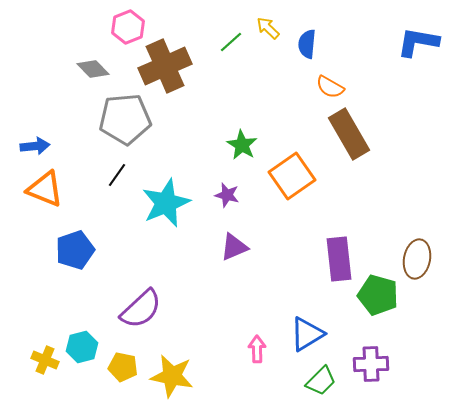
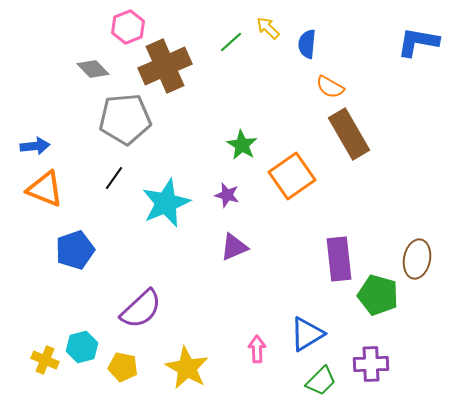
black line: moved 3 px left, 3 px down
yellow star: moved 15 px right, 8 px up; rotated 18 degrees clockwise
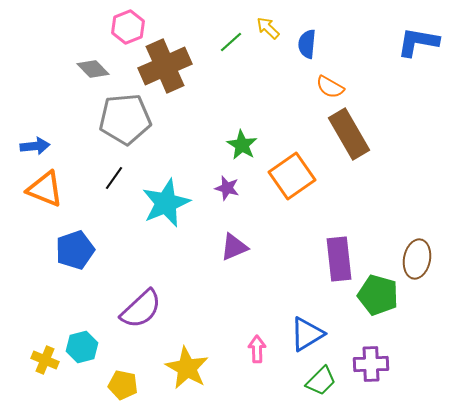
purple star: moved 7 px up
yellow pentagon: moved 18 px down
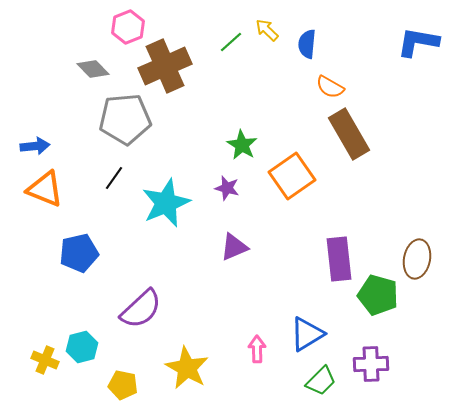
yellow arrow: moved 1 px left, 2 px down
blue pentagon: moved 4 px right, 3 px down; rotated 6 degrees clockwise
